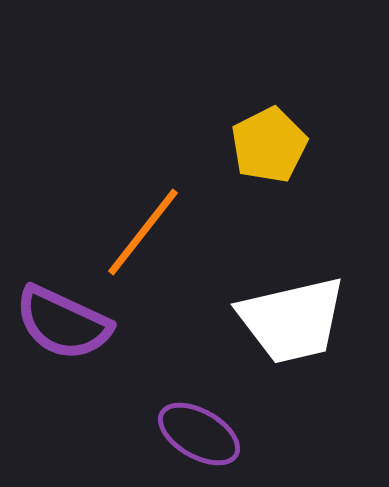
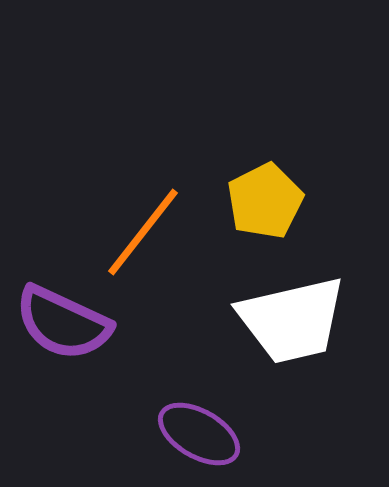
yellow pentagon: moved 4 px left, 56 px down
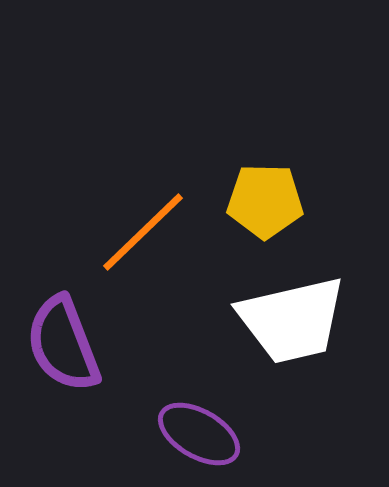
yellow pentagon: rotated 28 degrees clockwise
orange line: rotated 8 degrees clockwise
purple semicircle: moved 21 px down; rotated 44 degrees clockwise
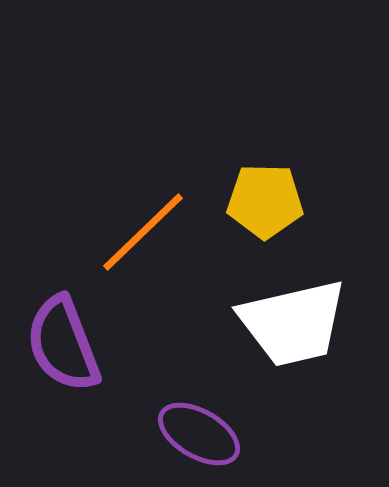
white trapezoid: moved 1 px right, 3 px down
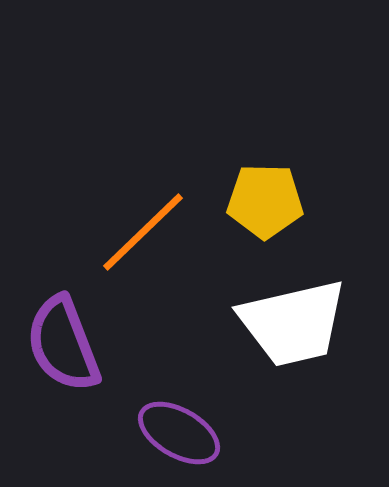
purple ellipse: moved 20 px left, 1 px up
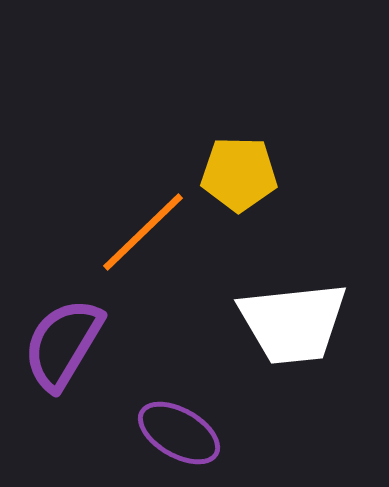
yellow pentagon: moved 26 px left, 27 px up
white trapezoid: rotated 7 degrees clockwise
purple semicircle: rotated 52 degrees clockwise
